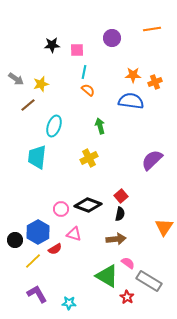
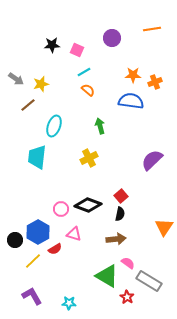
pink square: rotated 24 degrees clockwise
cyan line: rotated 48 degrees clockwise
purple L-shape: moved 5 px left, 2 px down
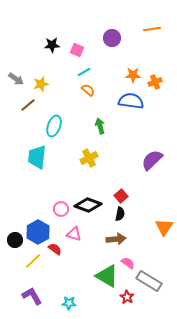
red semicircle: rotated 112 degrees counterclockwise
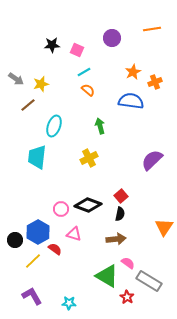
orange star: moved 3 px up; rotated 28 degrees counterclockwise
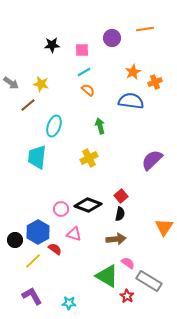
orange line: moved 7 px left
pink square: moved 5 px right; rotated 24 degrees counterclockwise
gray arrow: moved 5 px left, 4 px down
yellow star: rotated 28 degrees clockwise
red star: moved 1 px up
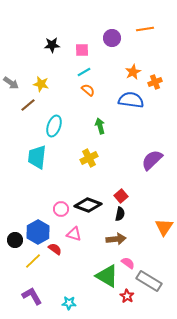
blue semicircle: moved 1 px up
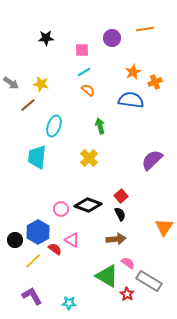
black star: moved 6 px left, 7 px up
yellow cross: rotated 18 degrees counterclockwise
black semicircle: rotated 40 degrees counterclockwise
pink triangle: moved 2 px left, 6 px down; rotated 14 degrees clockwise
red star: moved 2 px up
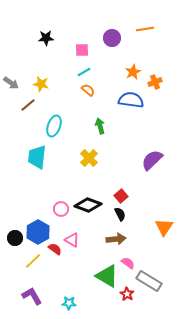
black circle: moved 2 px up
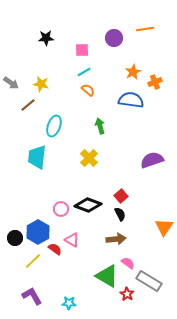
purple circle: moved 2 px right
purple semicircle: rotated 25 degrees clockwise
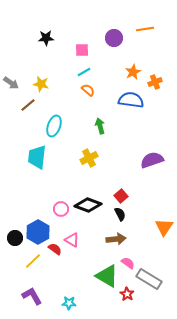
yellow cross: rotated 18 degrees clockwise
gray rectangle: moved 2 px up
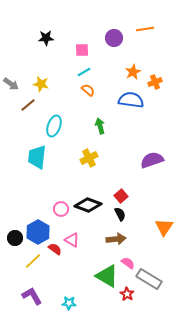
gray arrow: moved 1 px down
